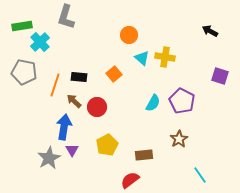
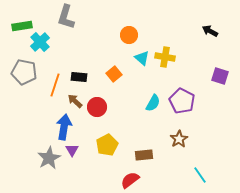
brown arrow: moved 1 px right
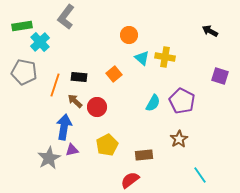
gray L-shape: rotated 20 degrees clockwise
purple triangle: rotated 48 degrees clockwise
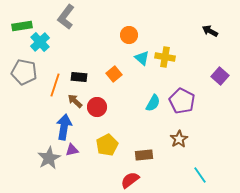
purple square: rotated 24 degrees clockwise
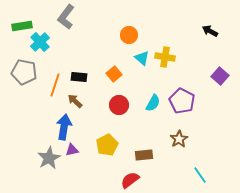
red circle: moved 22 px right, 2 px up
